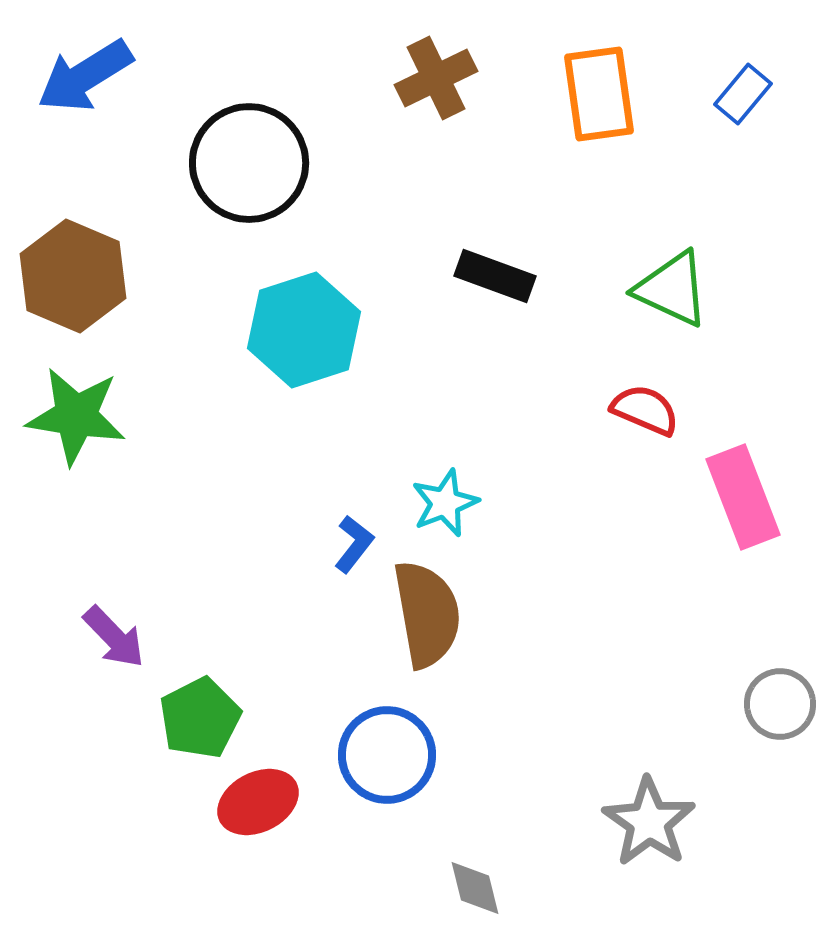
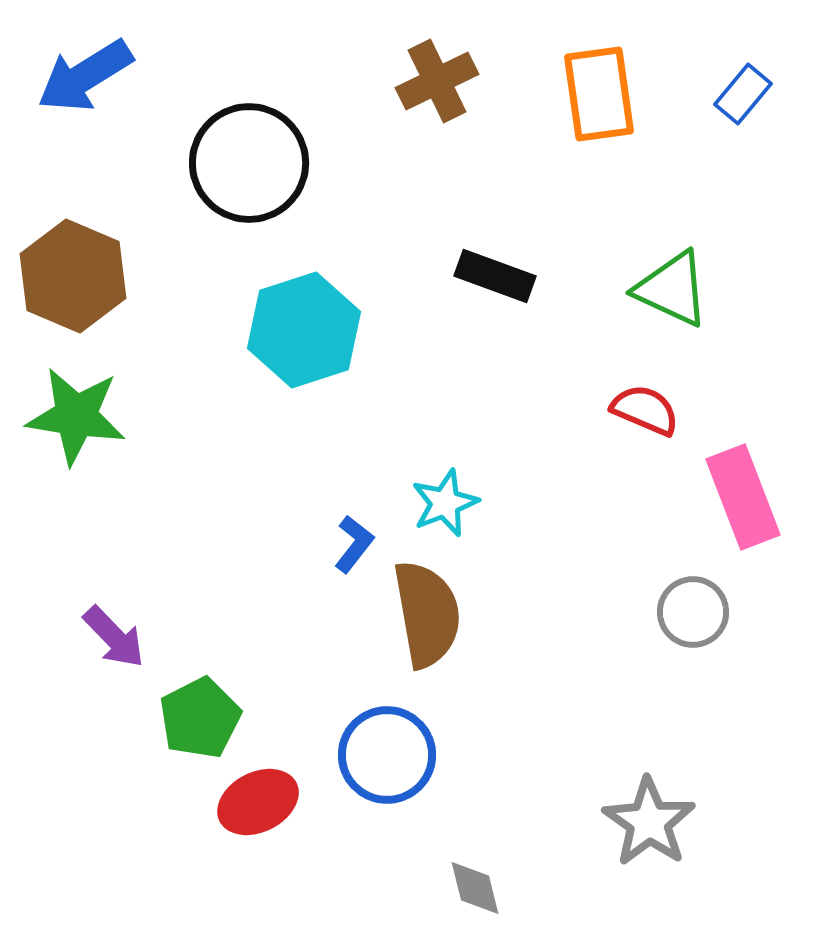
brown cross: moved 1 px right, 3 px down
gray circle: moved 87 px left, 92 px up
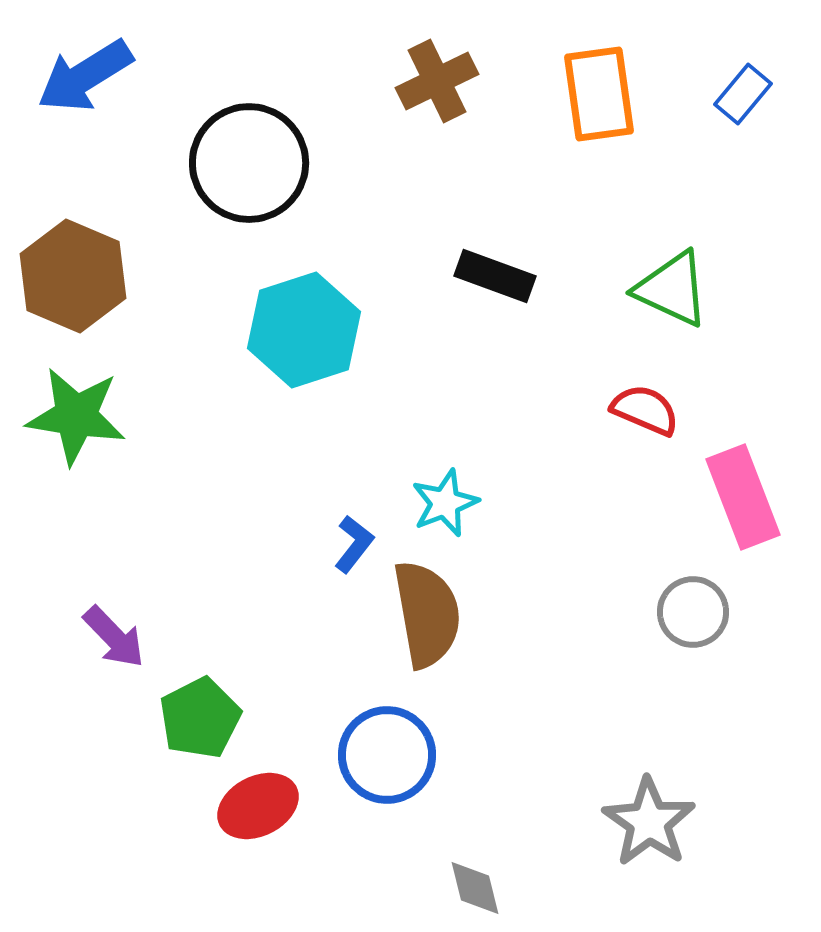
red ellipse: moved 4 px down
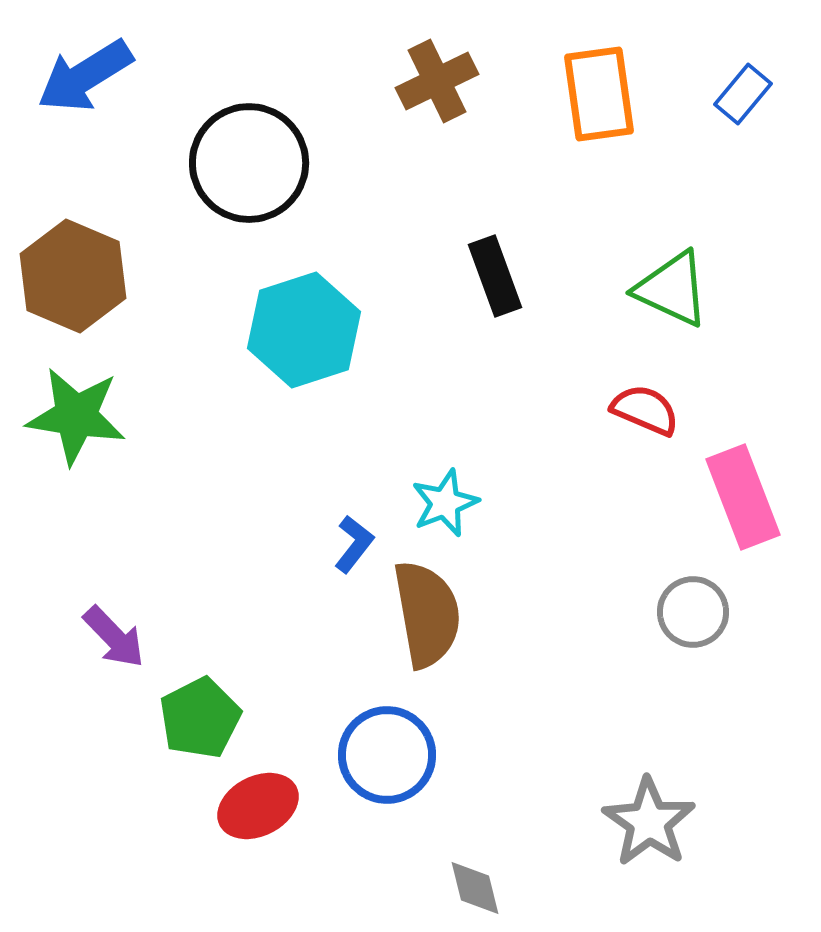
black rectangle: rotated 50 degrees clockwise
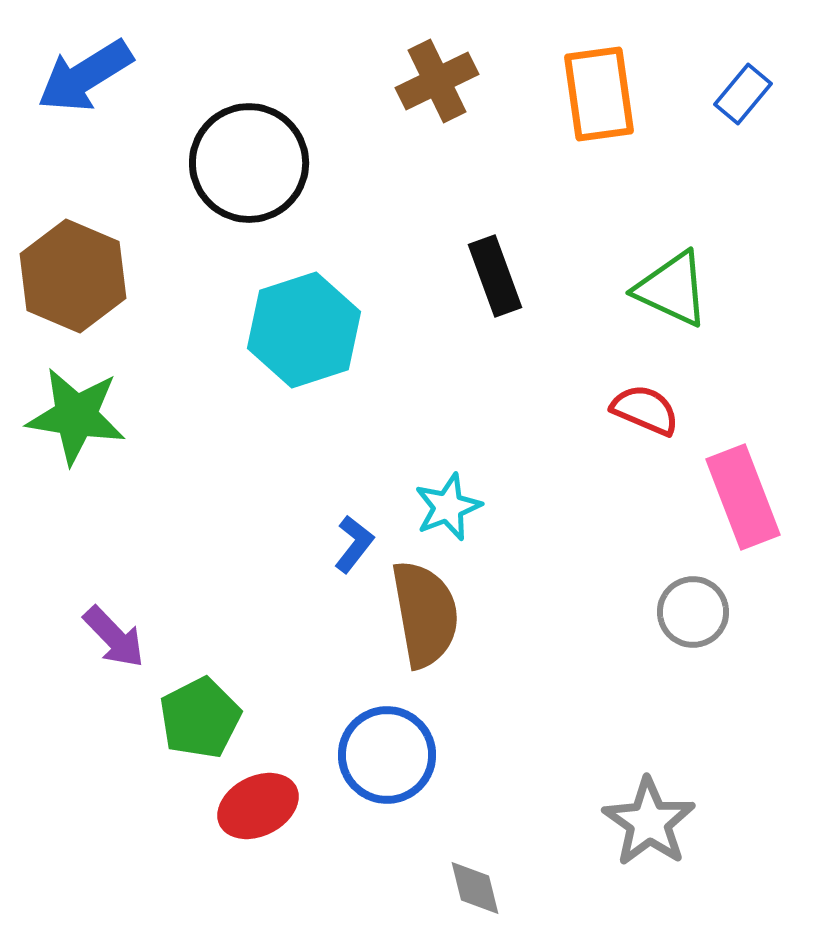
cyan star: moved 3 px right, 4 px down
brown semicircle: moved 2 px left
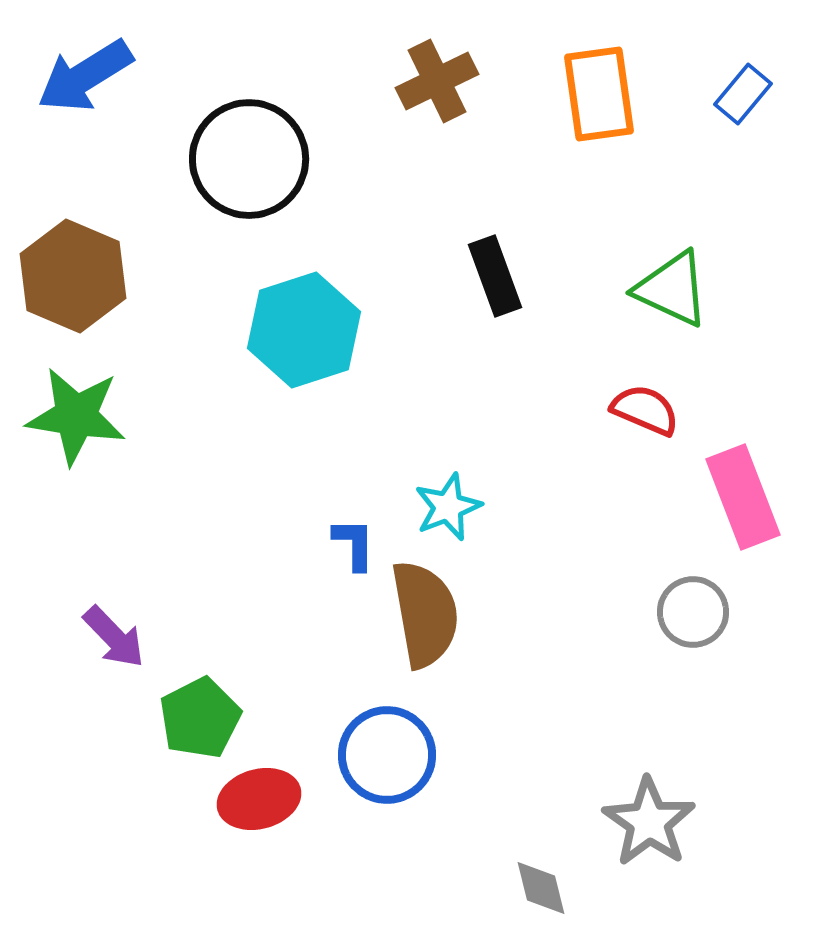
black circle: moved 4 px up
blue L-shape: rotated 38 degrees counterclockwise
red ellipse: moved 1 px right, 7 px up; rotated 12 degrees clockwise
gray diamond: moved 66 px right
